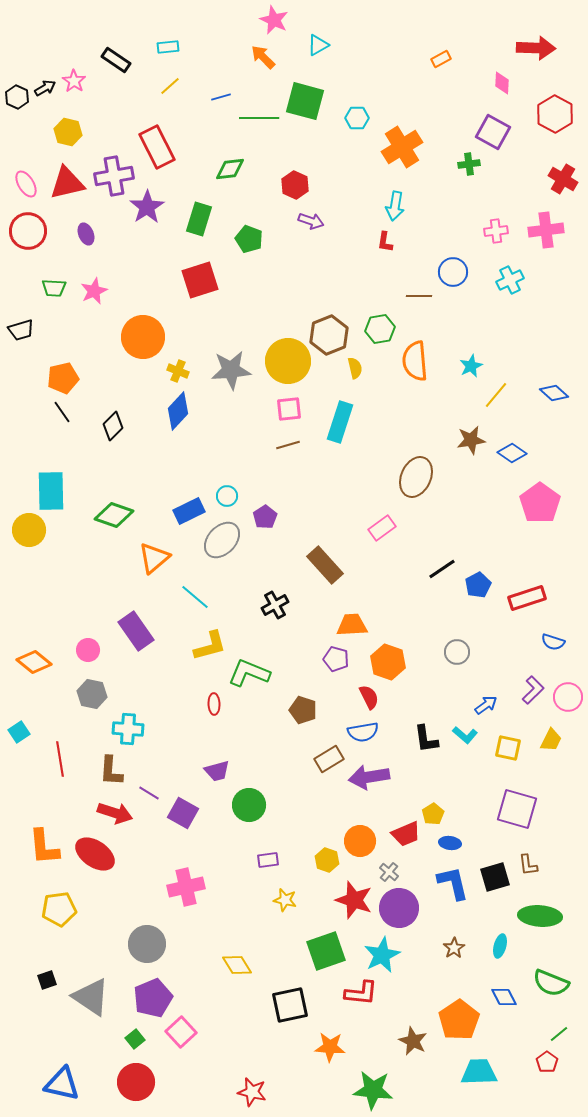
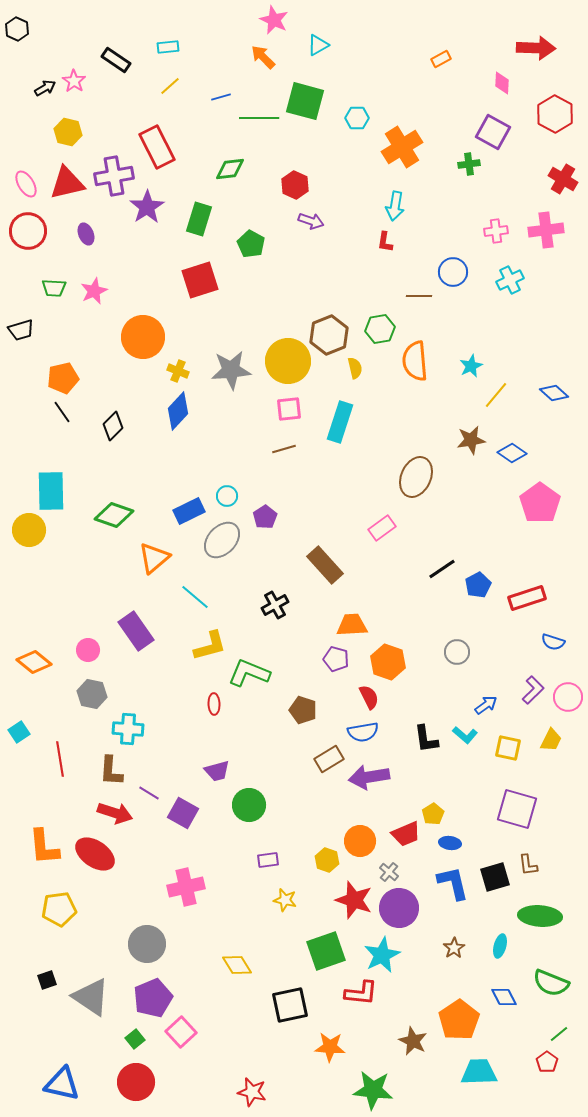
black hexagon at (17, 97): moved 68 px up
green pentagon at (249, 239): moved 2 px right, 5 px down; rotated 8 degrees clockwise
brown line at (288, 445): moved 4 px left, 4 px down
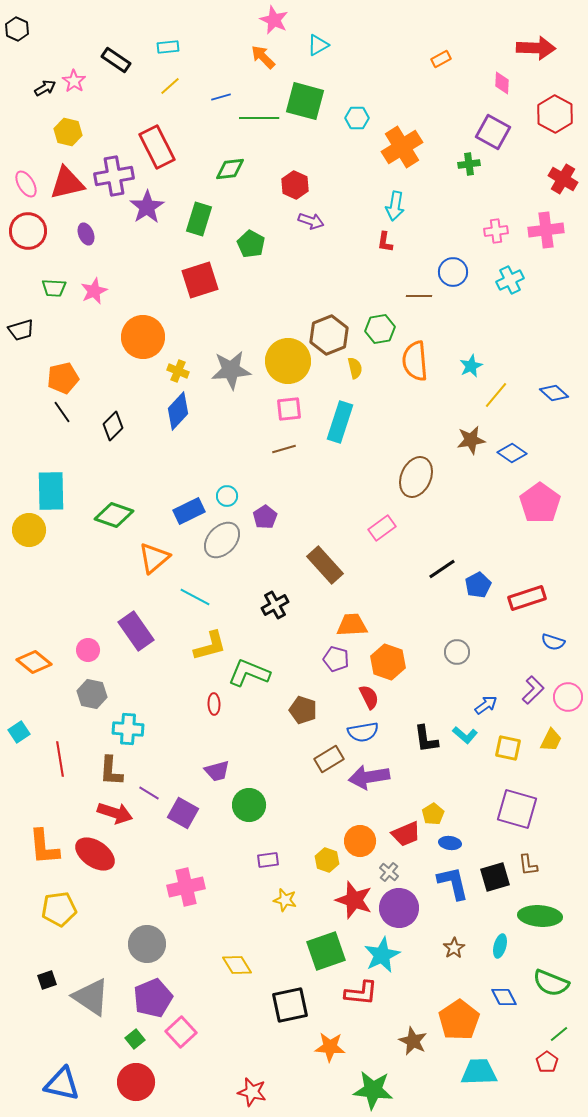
cyan line at (195, 597): rotated 12 degrees counterclockwise
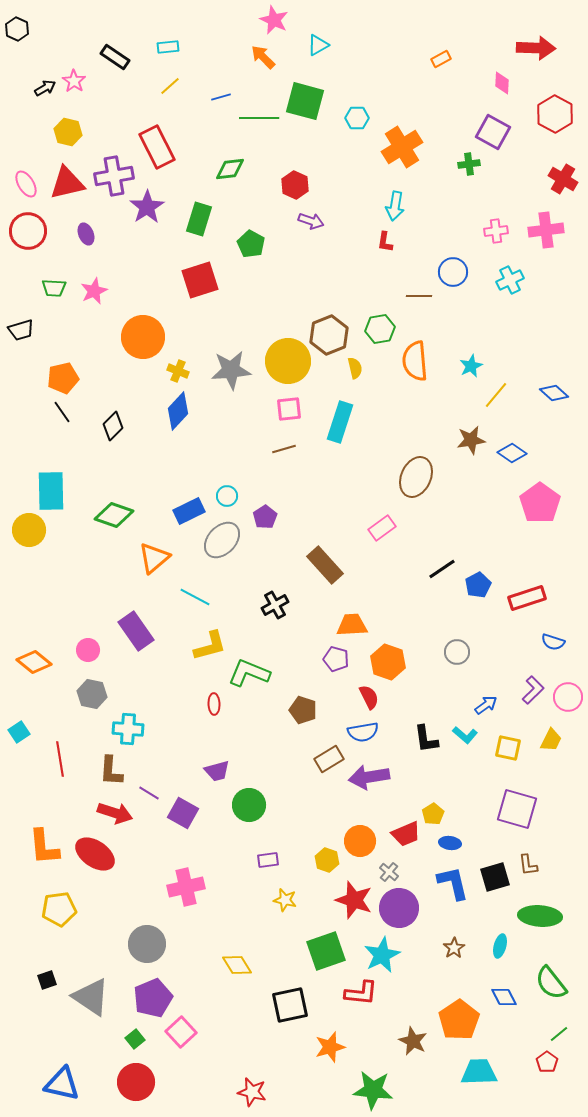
black rectangle at (116, 60): moved 1 px left, 3 px up
green semicircle at (551, 983): rotated 30 degrees clockwise
orange star at (330, 1047): rotated 20 degrees counterclockwise
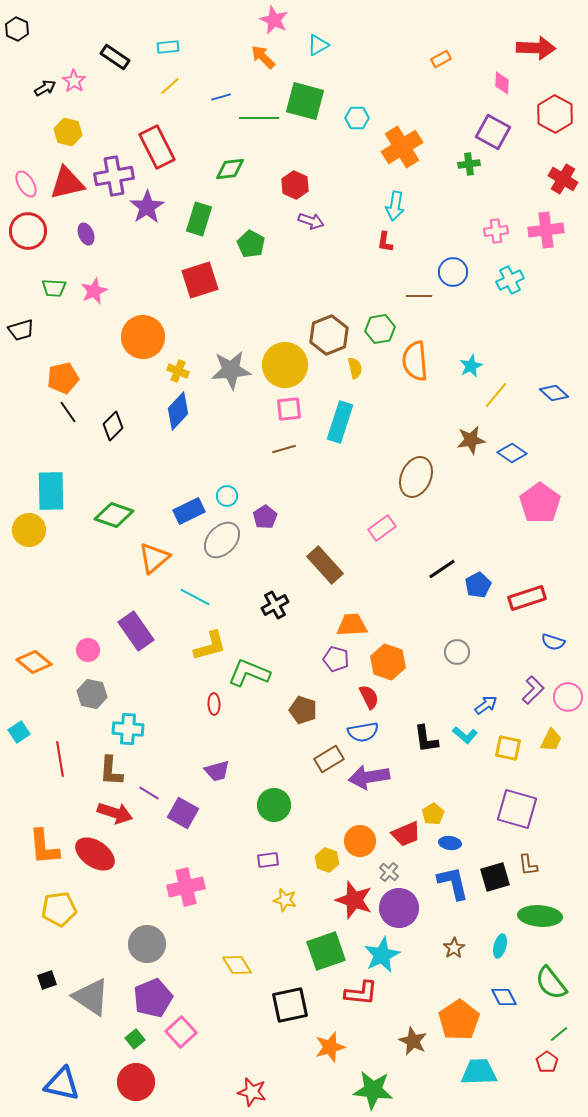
yellow circle at (288, 361): moved 3 px left, 4 px down
black line at (62, 412): moved 6 px right
green circle at (249, 805): moved 25 px right
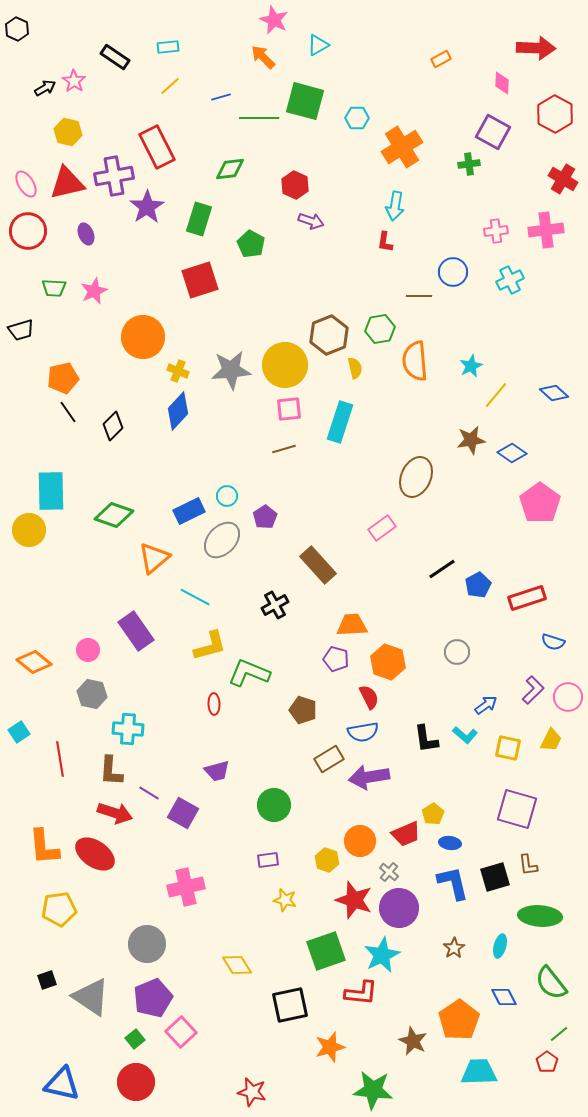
brown rectangle at (325, 565): moved 7 px left
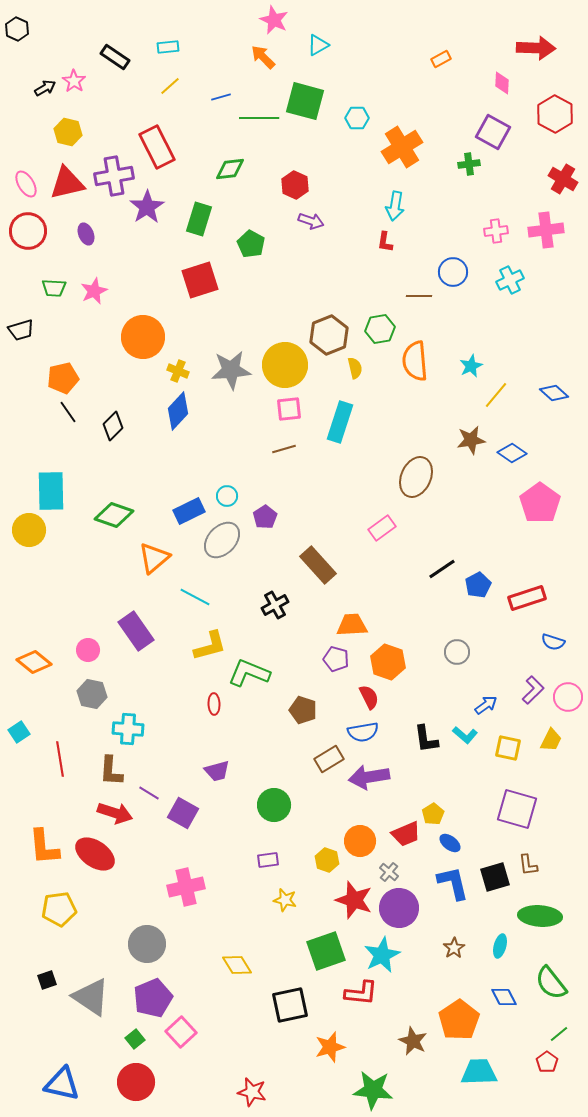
blue ellipse at (450, 843): rotated 30 degrees clockwise
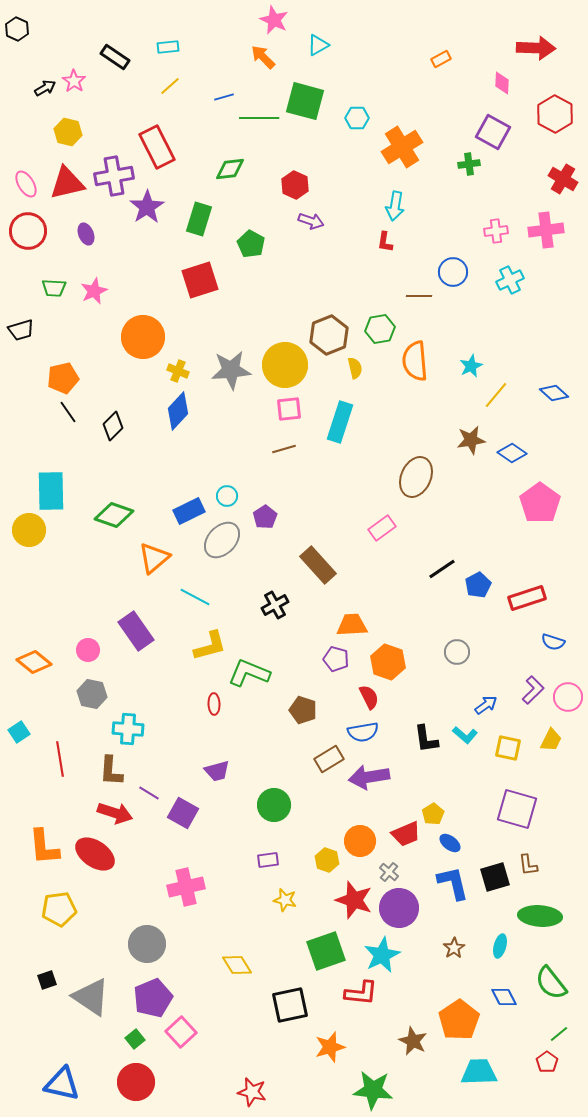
blue line at (221, 97): moved 3 px right
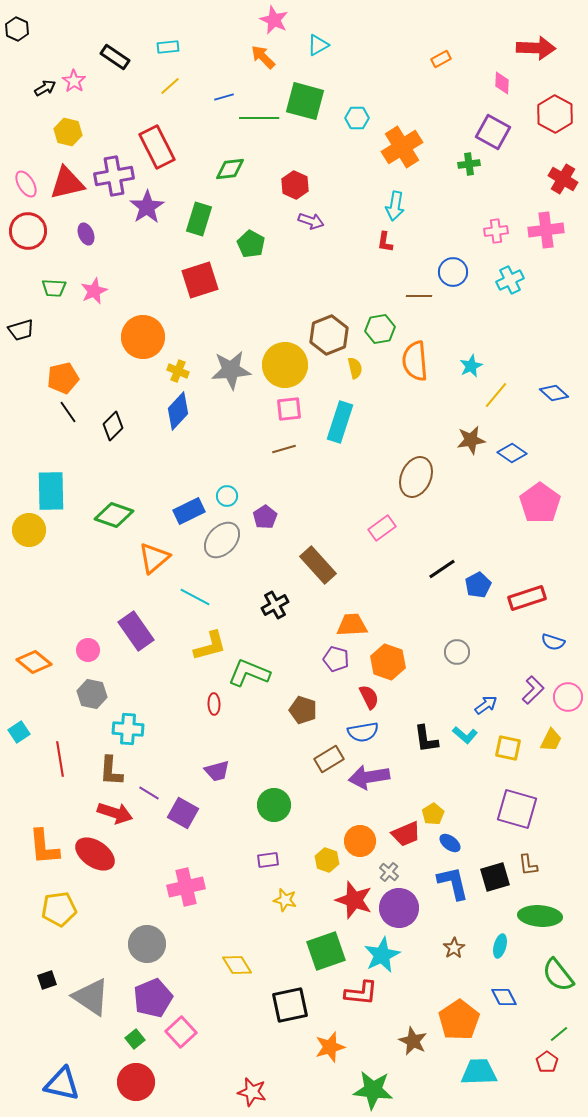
green semicircle at (551, 983): moved 7 px right, 8 px up
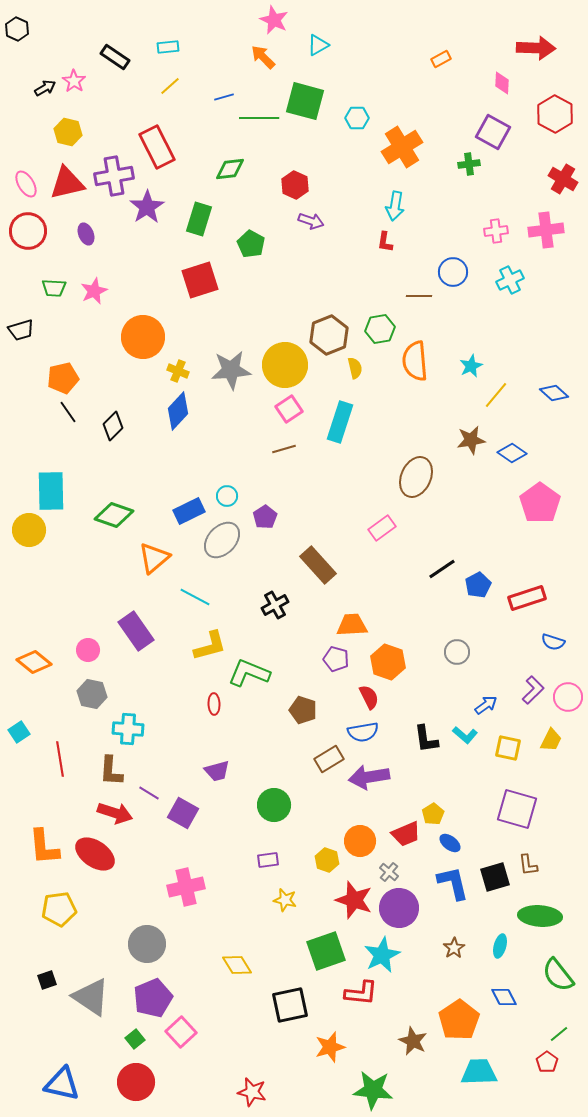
pink square at (289, 409): rotated 28 degrees counterclockwise
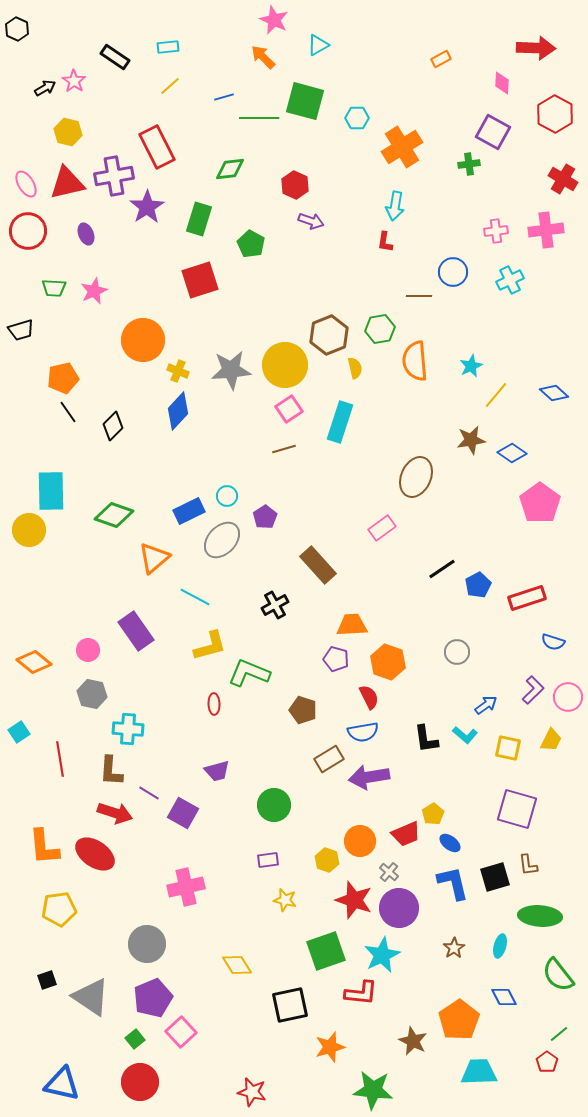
orange circle at (143, 337): moved 3 px down
red circle at (136, 1082): moved 4 px right
